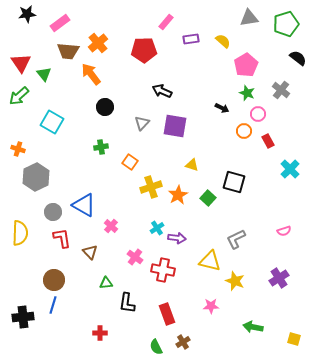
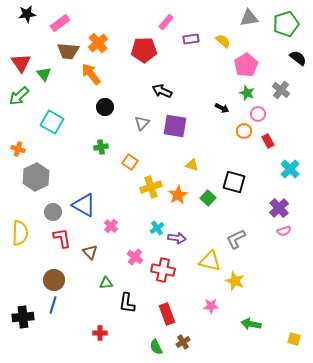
purple cross at (279, 278): moved 70 px up; rotated 12 degrees counterclockwise
green arrow at (253, 327): moved 2 px left, 3 px up
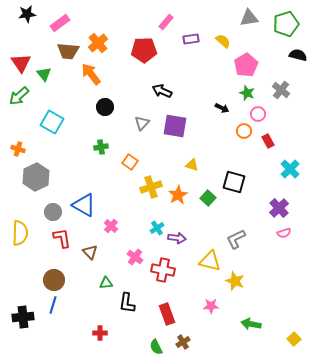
black semicircle at (298, 58): moved 3 px up; rotated 24 degrees counterclockwise
pink semicircle at (284, 231): moved 2 px down
yellow square at (294, 339): rotated 32 degrees clockwise
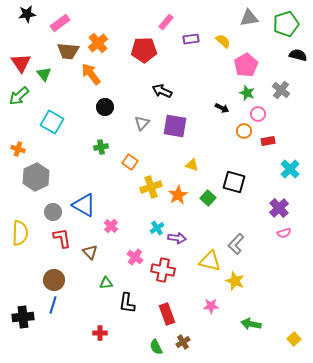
red rectangle at (268, 141): rotated 72 degrees counterclockwise
gray L-shape at (236, 239): moved 5 px down; rotated 20 degrees counterclockwise
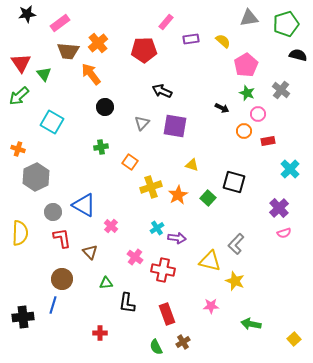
brown circle at (54, 280): moved 8 px right, 1 px up
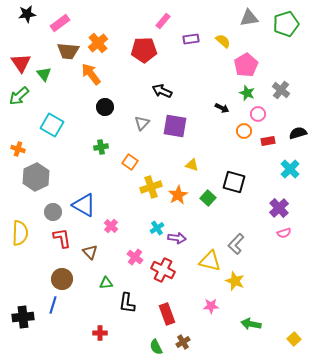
pink rectangle at (166, 22): moved 3 px left, 1 px up
black semicircle at (298, 55): moved 78 px down; rotated 30 degrees counterclockwise
cyan square at (52, 122): moved 3 px down
red cross at (163, 270): rotated 15 degrees clockwise
